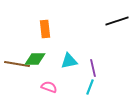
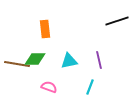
purple line: moved 6 px right, 8 px up
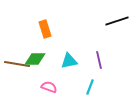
orange rectangle: rotated 12 degrees counterclockwise
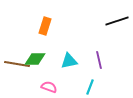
orange rectangle: moved 3 px up; rotated 36 degrees clockwise
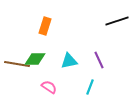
purple line: rotated 12 degrees counterclockwise
pink semicircle: rotated 14 degrees clockwise
